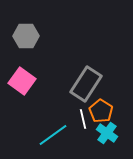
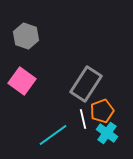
gray hexagon: rotated 20 degrees clockwise
orange pentagon: moved 1 px right; rotated 20 degrees clockwise
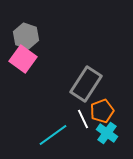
pink square: moved 1 px right, 22 px up
white line: rotated 12 degrees counterclockwise
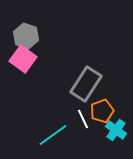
cyan cross: moved 9 px right, 3 px up
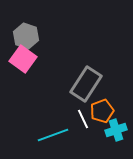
cyan cross: rotated 35 degrees clockwise
cyan line: rotated 16 degrees clockwise
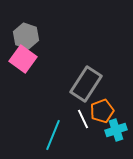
cyan line: rotated 48 degrees counterclockwise
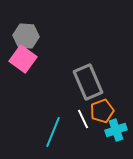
gray hexagon: rotated 15 degrees counterclockwise
gray rectangle: moved 2 px right, 2 px up; rotated 56 degrees counterclockwise
cyan line: moved 3 px up
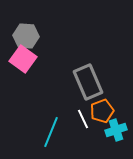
cyan line: moved 2 px left
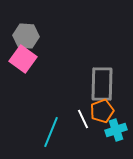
gray rectangle: moved 14 px right, 2 px down; rotated 24 degrees clockwise
